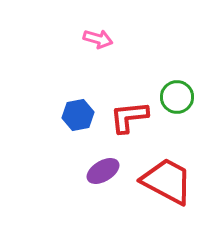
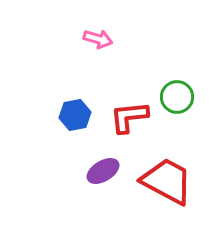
blue hexagon: moved 3 px left
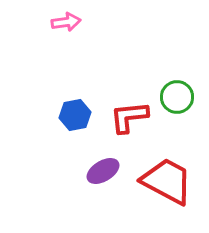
pink arrow: moved 32 px left, 17 px up; rotated 24 degrees counterclockwise
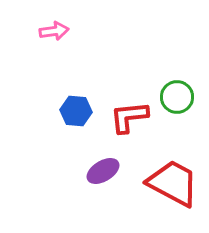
pink arrow: moved 12 px left, 9 px down
blue hexagon: moved 1 px right, 4 px up; rotated 16 degrees clockwise
red trapezoid: moved 6 px right, 2 px down
